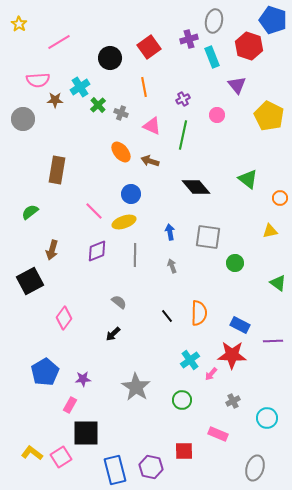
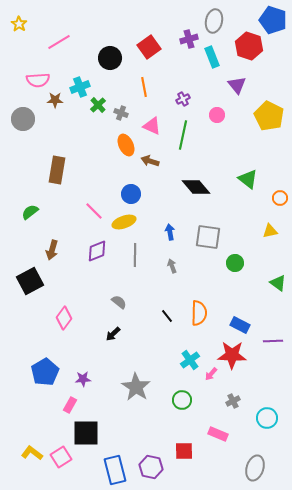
cyan cross at (80, 87): rotated 12 degrees clockwise
orange ellipse at (121, 152): moved 5 px right, 7 px up; rotated 15 degrees clockwise
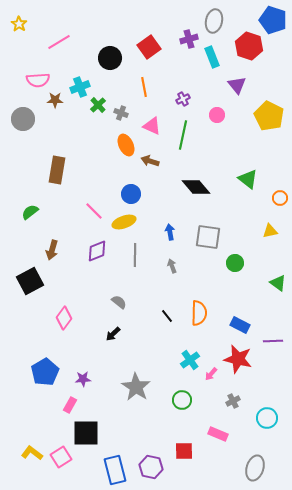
red star at (232, 355): moved 6 px right, 4 px down; rotated 12 degrees clockwise
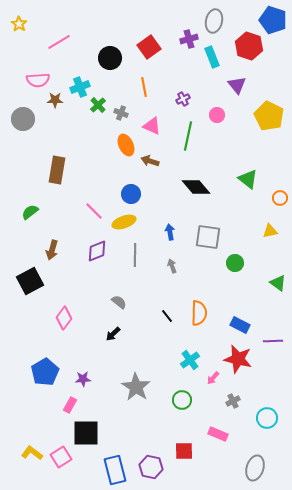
green line at (183, 135): moved 5 px right, 1 px down
pink arrow at (211, 374): moved 2 px right, 4 px down
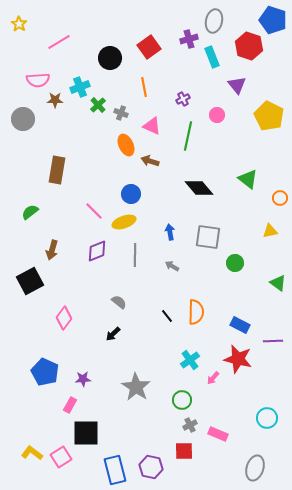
black diamond at (196, 187): moved 3 px right, 1 px down
gray arrow at (172, 266): rotated 40 degrees counterclockwise
orange semicircle at (199, 313): moved 3 px left, 1 px up
blue pentagon at (45, 372): rotated 16 degrees counterclockwise
gray cross at (233, 401): moved 43 px left, 24 px down
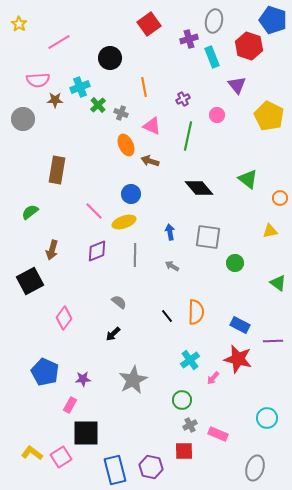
red square at (149, 47): moved 23 px up
gray star at (136, 387): moved 3 px left, 7 px up; rotated 12 degrees clockwise
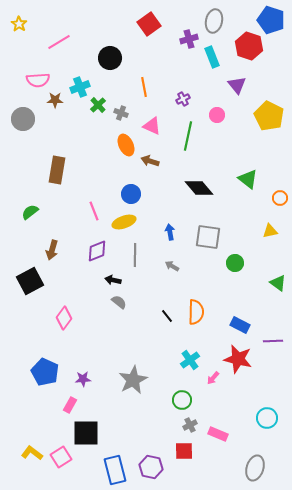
blue pentagon at (273, 20): moved 2 px left
pink line at (94, 211): rotated 24 degrees clockwise
black arrow at (113, 334): moved 54 px up; rotated 56 degrees clockwise
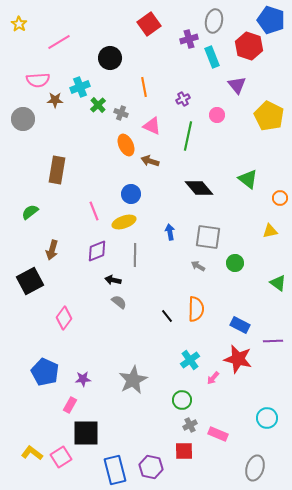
gray arrow at (172, 266): moved 26 px right
orange semicircle at (196, 312): moved 3 px up
